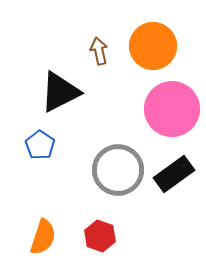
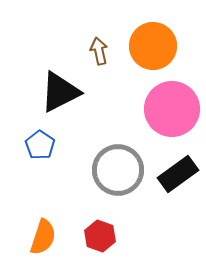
black rectangle: moved 4 px right
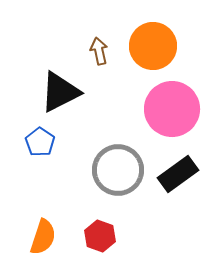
blue pentagon: moved 3 px up
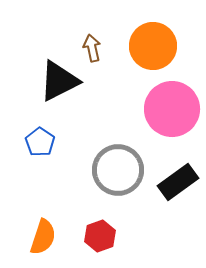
brown arrow: moved 7 px left, 3 px up
black triangle: moved 1 px left, 11 px up
black rectangle: moved 8 px down
red hexagon: rotated 20 degrees clockwise
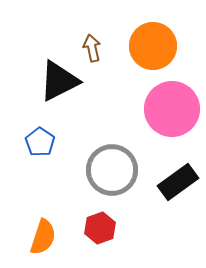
gray circle: moved 6 px left
red hexagon: moved 8 px up
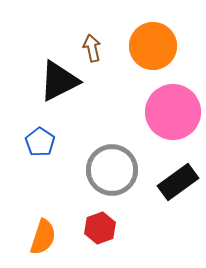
pink circle: moved 1 px right, 3 px down
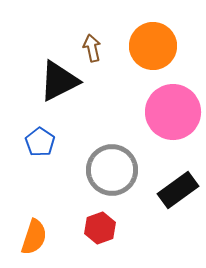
black rectangle: moved 8 px down
orange semicircle: moved 9 px left
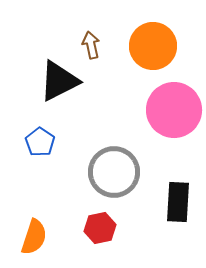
brown arrow: moved 1 px left, 3 px up
pink circle: moved 1 px right, 2 px up
gray circle: moved 2 px right, 2 px down
black rectangle: moved 12 px down; rotated 51 degrees counterclockwise
red hexagon: rotated 8 degrees clockwise
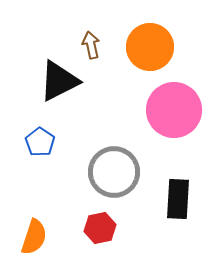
orange circle: moved 3 px left, 1 px down
black rectangle: moved 3 px up
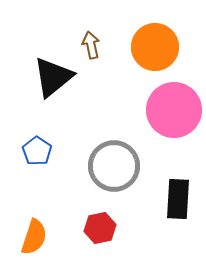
orange circle: moved 5 px right
black triangle: moved 6 px left, 4 px up; rotated 12 degrees counterclockwise
blue pentagon: moved 3 px left, 9 px down
gray circle: moved 6 px up
